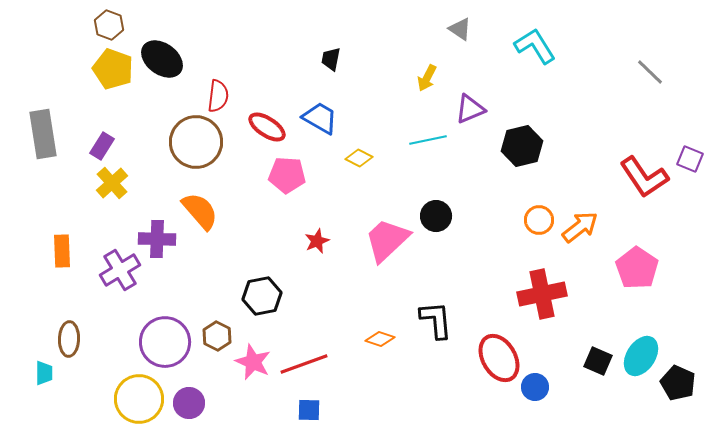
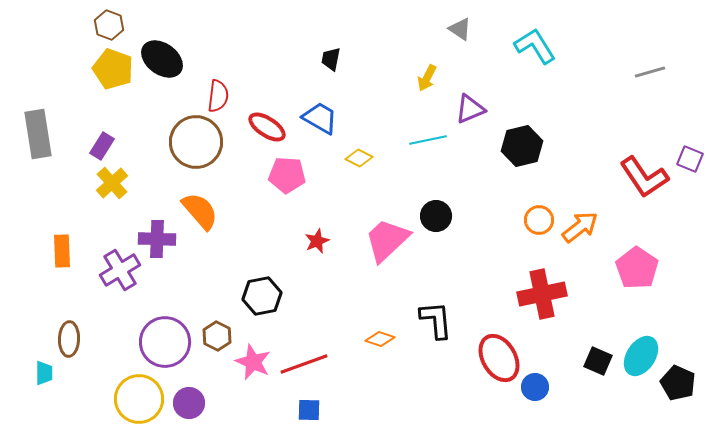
gray line at (650, 72): rotated 60 degrees counterclockwise
gray rectangle at (43, 134): moved 5 px left
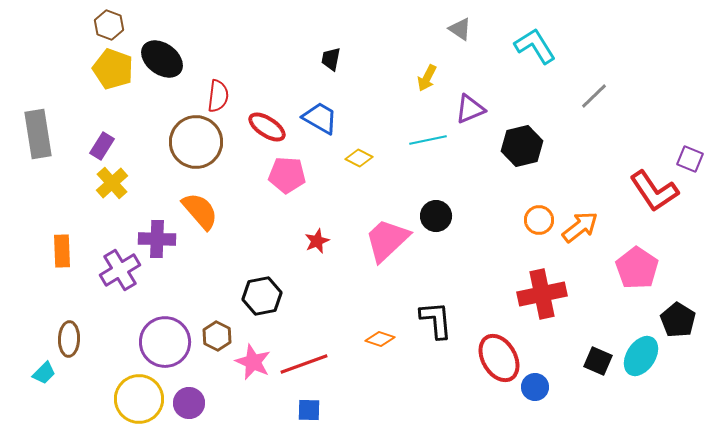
gray line at (650, 72): moved 56 px left, 24 px down; rotated 28 degrees counterclockwise
red L-shape at (644, 177): moved 10 px right, 14 px down
cyan trapezoid at (44, 373): rotated 45 degrees clockwise
black pentagon at (678, 383): moved 63 px up; rotated 8 degrees clockwise
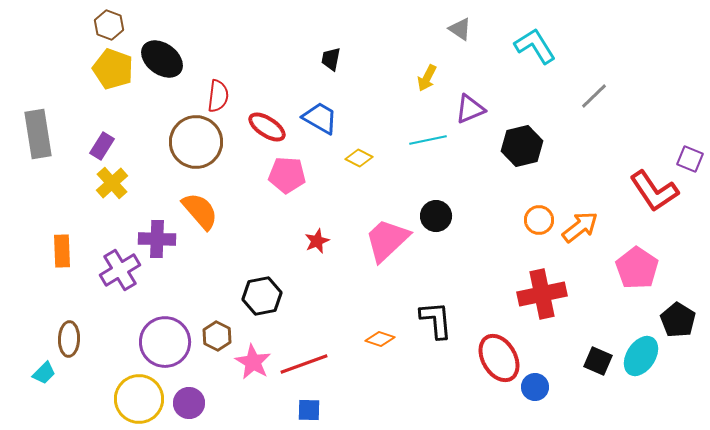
pink star at (253, 362): rotated 6 degrees clockwise
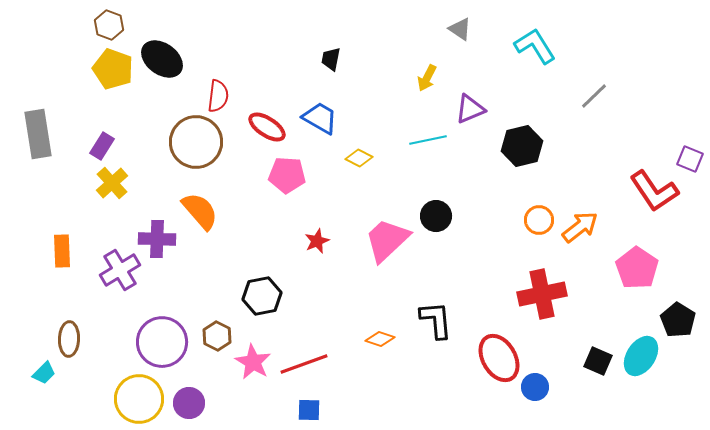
purple circle at (165, 342): moved 3 px left
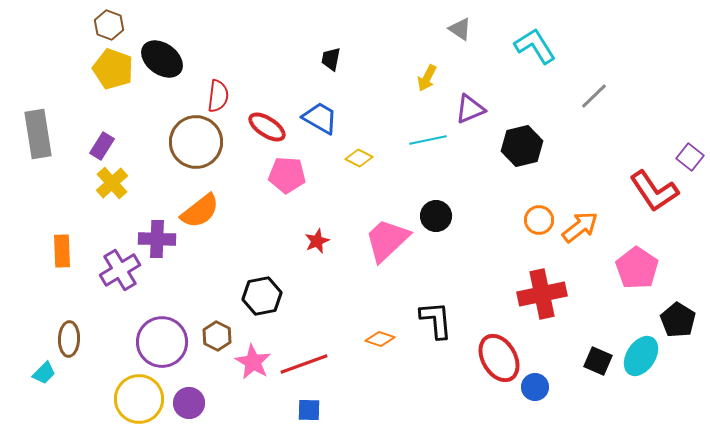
purple square at (690, 159): moved 2 px up; rotated 16 degrees clockwise
orange semicircle at (200, 211): rotated 93 degrees clockwise
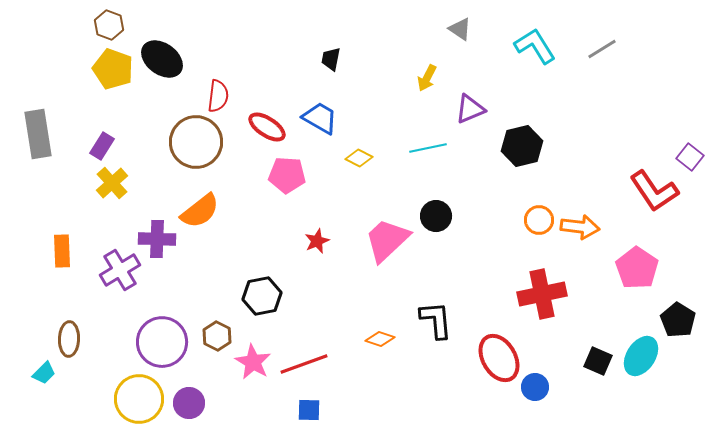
gray line at (594, 96): moved 8 px right, 47 px up; rotated 12 degrees clockwise
cyan line at (428, 140): moved 8 px down
orange arrow at (580, 227): rotated 45 degrees clockwise
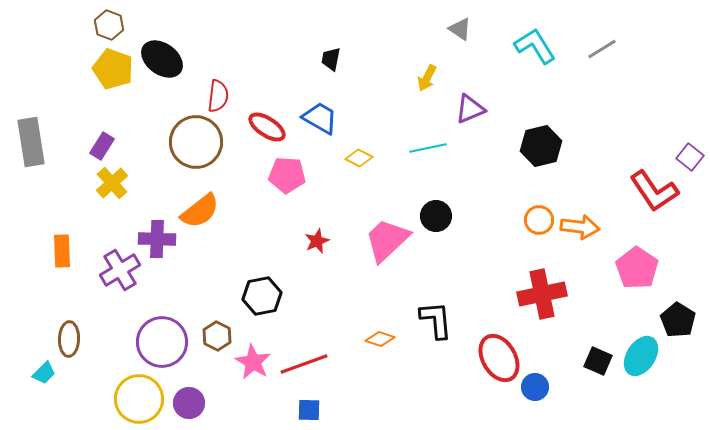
gray rectangle at (38, 134): moved 7 px left, 8 px down
black hexagon at (522, 146): moved 19 px right
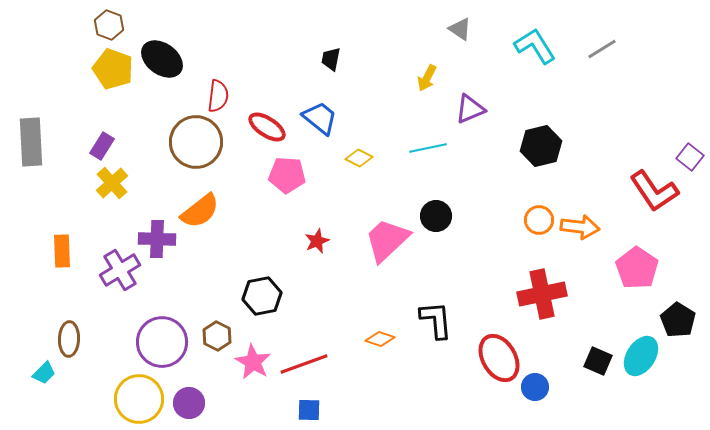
blue trapezoid at (320, 118): rotated 9 degrees clockwise
gray rectangle at (31, 142): rotated 6 degrees clockwise
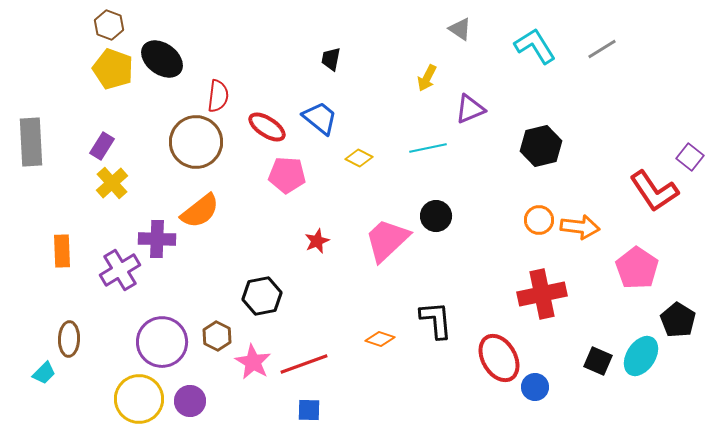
purple circle at (189, 403): moved 1 px right, 2 px up
